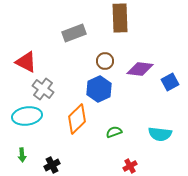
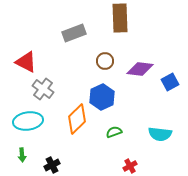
blue hexagon: moved 3 px right, 8 px down
cyan ellipse: moved 1 px right, 5 px down
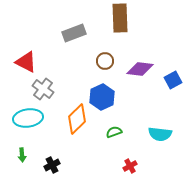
blue square: moved 3 px right, 2 px up
cyan ellipse: moved 3 px up
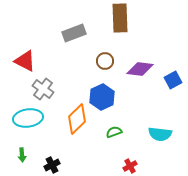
red triangle: moved 1 px left, 1 px up
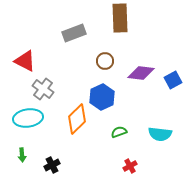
purple diamond: moved 1 px right, 4 px down
green semicircle: moved 5 px right
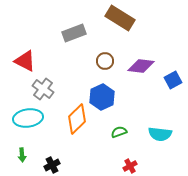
brown rectangle: rotated 56 degrees counterclockwise
purple diamond: moved 7 px up
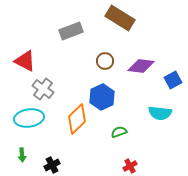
gray rectangle: moved 3 px left, 2 px up
cyan ellipse: moved 1 px right
cyan semicircle: moved 21 px up
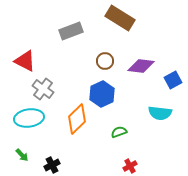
blue hexagon: moved 3 px up
green arrow: rotated 40 degrees counterclockwise
